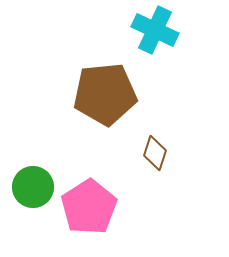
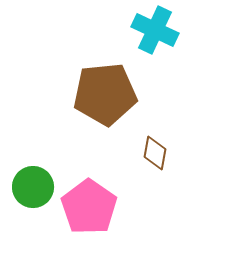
brown diamond: rotated 8 degrees counterclockwise
pink pentagon: rotated 4 degrees counterclockwise
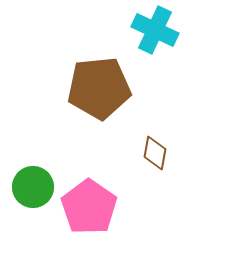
brown pentagon: moved 6 px left, 6 px up
